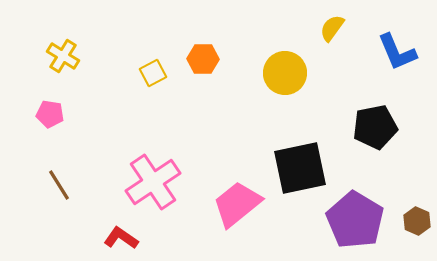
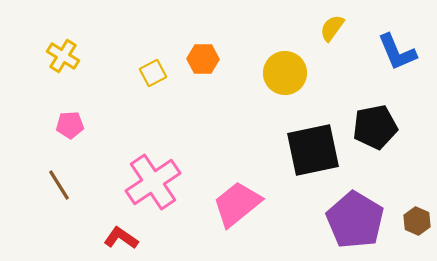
pink pentagon: moved 20 px right, 11 px down; rotated 12 degrees counterclockwise
black square: moved 13 px right, 18 px up
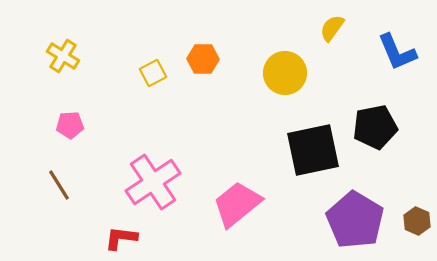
red L-shape: rotated 28 degrees counterclockwise
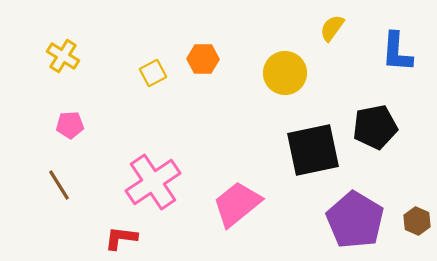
blue L-shape: rotated 27 degrees clockwise
